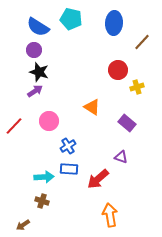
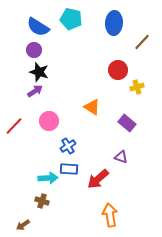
cyan arrow: moved 4 px right, 1 px down
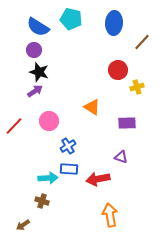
purple rectangle: rotated 42 degrees counterclockwise
red arrow: rotated 30 degrees clockwise
